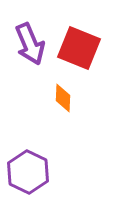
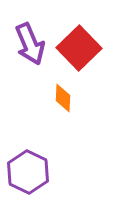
red square: rotated 24 degrees clockwise
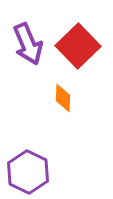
purple arrow: moved 2 px left
red square: moved 1 px left, 2 px up
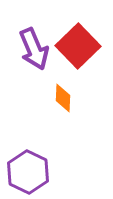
purple arrow: moved 6 px right, 5 px down
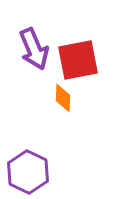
red square: moved 14 px down; rotated 33 degrees clockwise
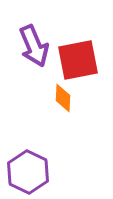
purple arrow: moved 3 px up
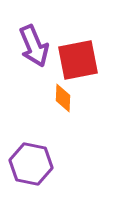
purple hexagon: moved 3 px right, 8 px up; rotated 15 degrees counterclockwise
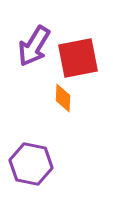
purple arrow: rotated 54 degrees clockwise
red square: moved 2 px up
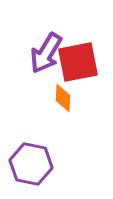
purple arrow: moved 12 px right, 7 px down
red square: moved 4 px down
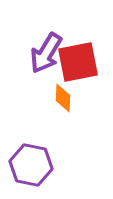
purple hexagon: moved 1 px down
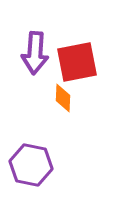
purple arrow: moved 11 px left; rotated 27 degrees counterclockwise
red square: moved 1 px left
